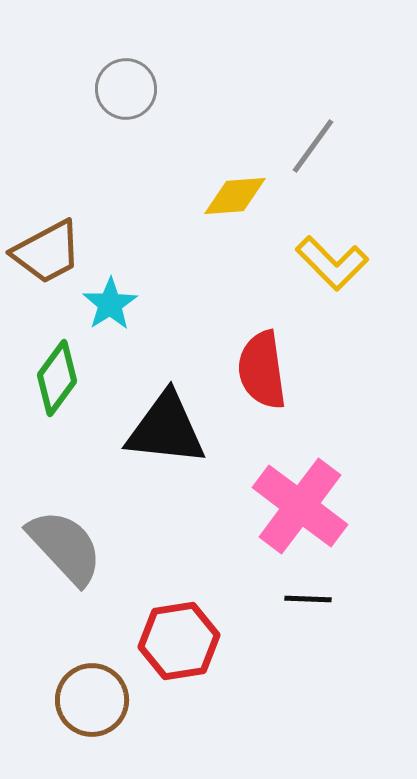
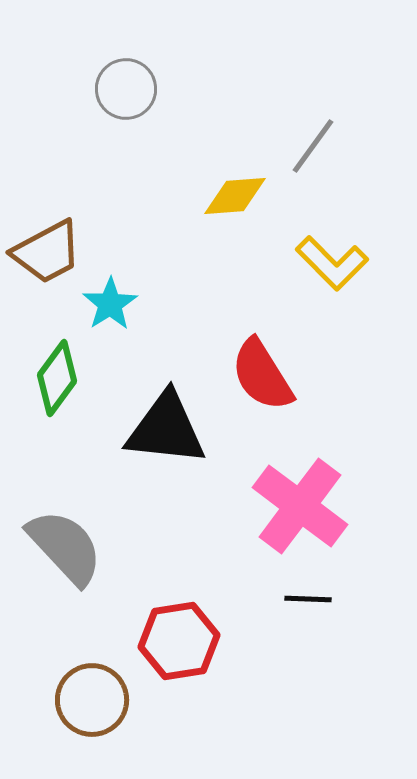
red semicircle: moved 5 px down; rotated 24 degrees counterclockwise
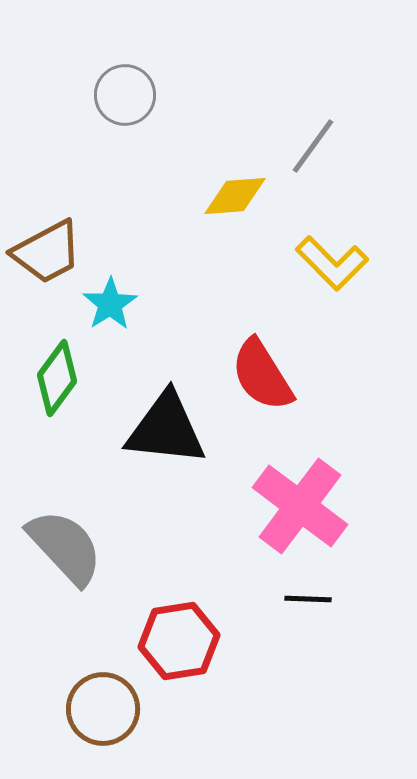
gray circle: moved 1 px left, 6 px down
brown circle: moved 11 px right, 9 px down
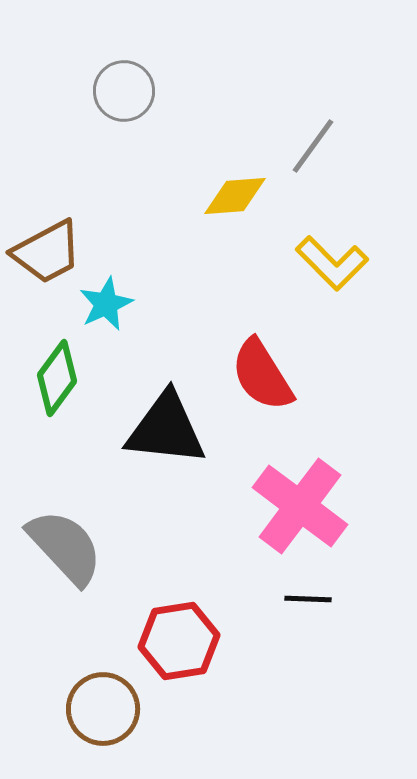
gray circle: moved 1 px left, 4 px up
cyan star: moved 4 px left; rotated 8 degrees clockwise
